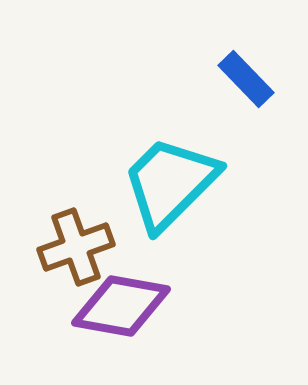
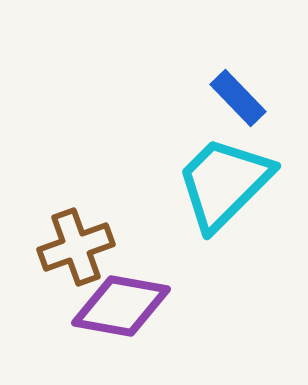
blue rectangle: moved 8 px left, 19 px down
cyan trapezoid: moved 54 px right
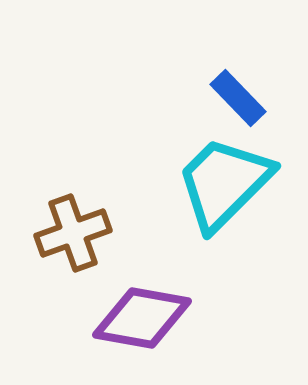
brown cross: moved 3 px left, 14 px up
purple diamond: moved 21 px right, 12 px down
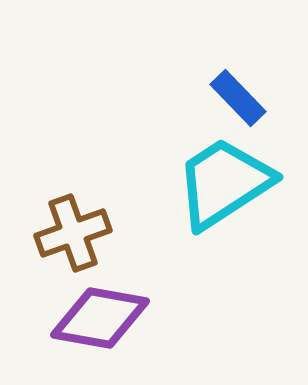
cyan trapezoid: rotated 12 degrees clockwise
purple diamond: moved 42 px left
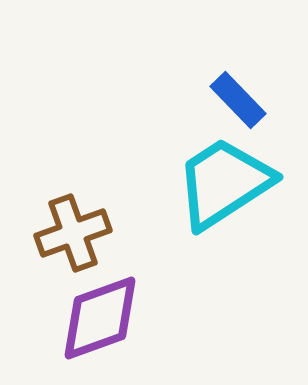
blue rectangle: moved 2 px down
purple diamond: rotated 30 degrees counterclockwise
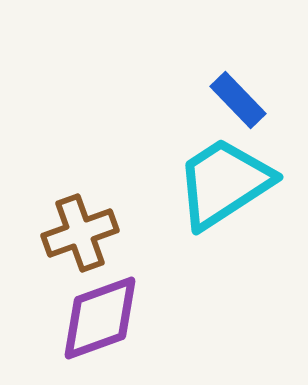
brown cross: moved 7 px right
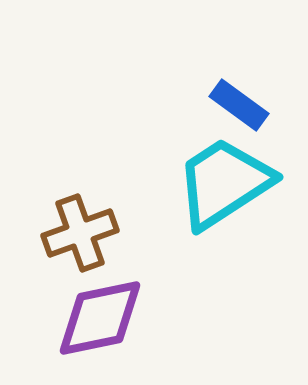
blue rectangle: moved 1 px right, 5 px down; rotated 10 degrees counterclockwise
purple diamond: rotated 8 degrees clockwise
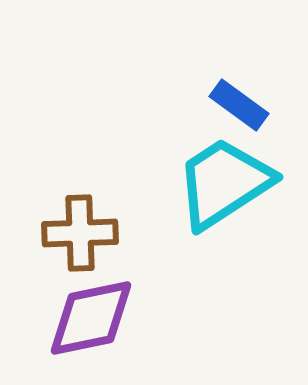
brown cross: rotated 18 degrees clockwise
purple diamond: moved 9 px left
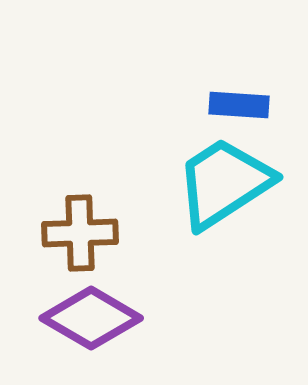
blue rectangle: rotated 32 degrees counterclockwise
purple diamond: rotated 42 degrees clockwise
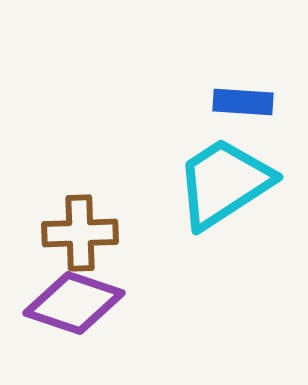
blue rectangle: moved 4 px right, 3 px up
purple diamond: moved 17 px left, 15 px up; rotated 12 degrees counterclockwise
